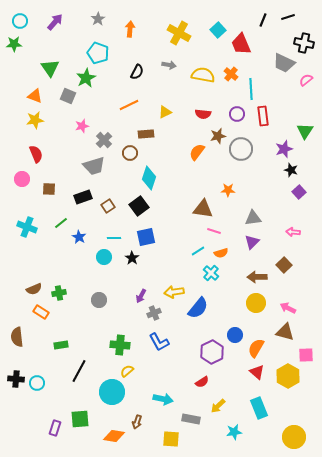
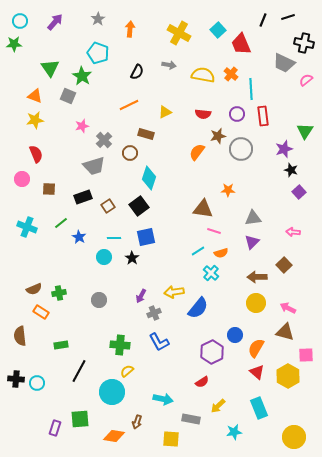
green star at (86, 78): moved 4 px left, 2 px up; rotated 12 degrees counterclockwise
brown rectangle at (146, 134): rotated 21 degrees clockwise
brown semicircle at (17, 337): moved 3 px right, 1 px up
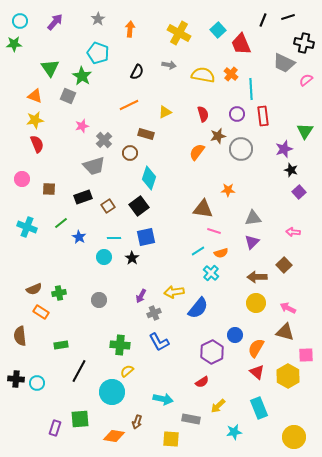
red semicircle at (203, 114): rotated 112 degrees counterclockwise
red semicircle at (36, 154): moved 1 px right, 10 px up
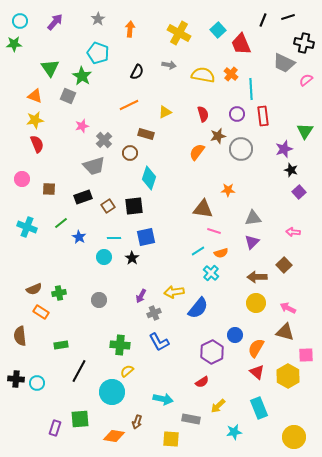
black square at (139, 206): moved 5 px left; rotated 30 degrees clockwise
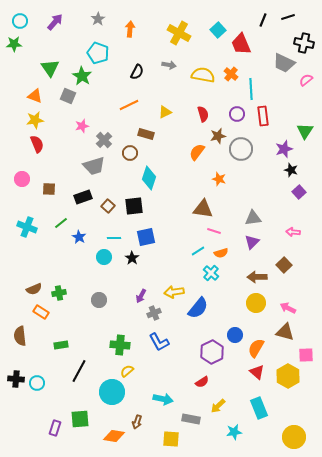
orange star at (228, 190): moved 9 px left, 11 px up; rotated 16 degrees clockwise
brown square at (108, 206): rotated 16 degrees counterclockwise
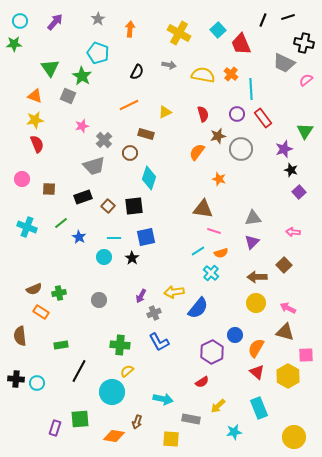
red rectangle at (263, 116): moved 2 px down; rotated 30 degrees counterclockwise
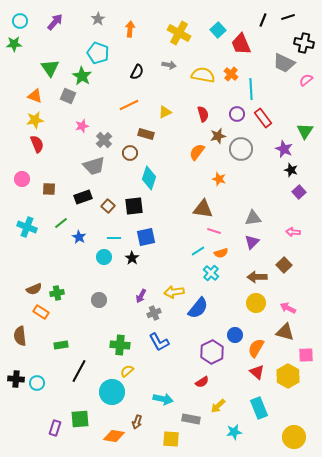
purple star at (284, 149): rotated 30 degrees counterclockwise
green cross at (59, 293): moved 2 px left
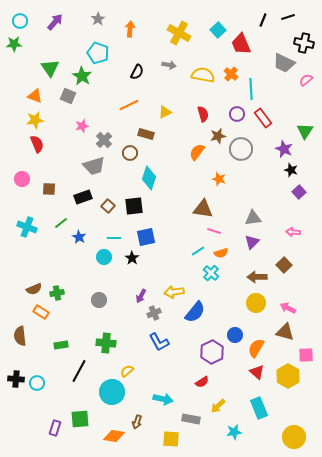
blue semicircle at (198, 308): moved 3 px left, 4 px down
green cross at (120, 345): moved 14 px left, 2 px up
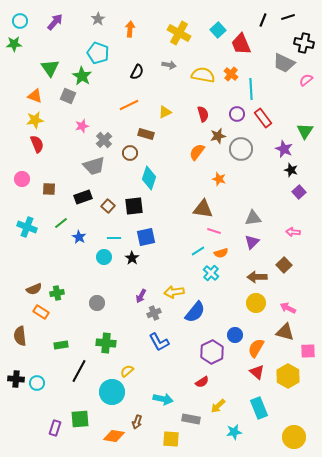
gray circle at (99, 300): moved 2 px left, 3 px down
pink square at (306, 355): moved 2 px right, 4 px up
